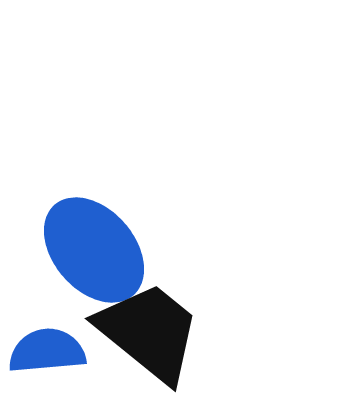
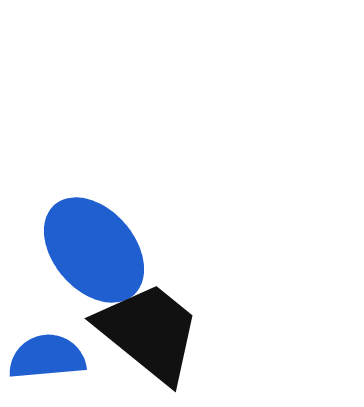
blue semicircle: moved 6 px down
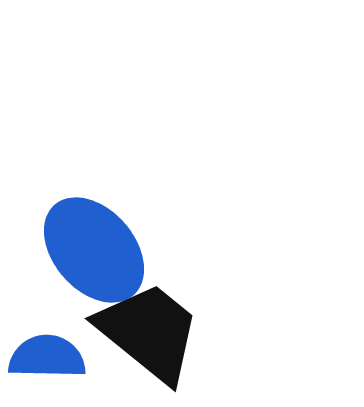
blue semicircle: rotated 6 degrees clockwise
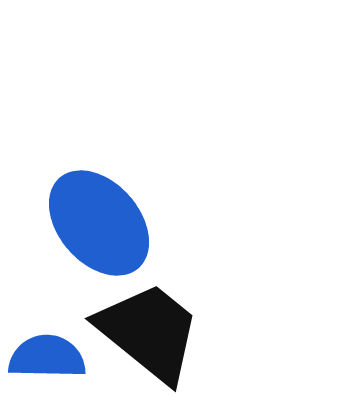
blue ellipse: moved 5 px right, 27 px up
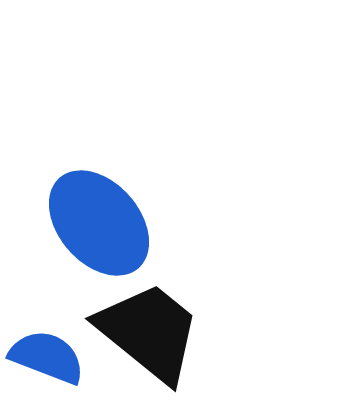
blue semicircle: rotated 20 degrees clockwise
